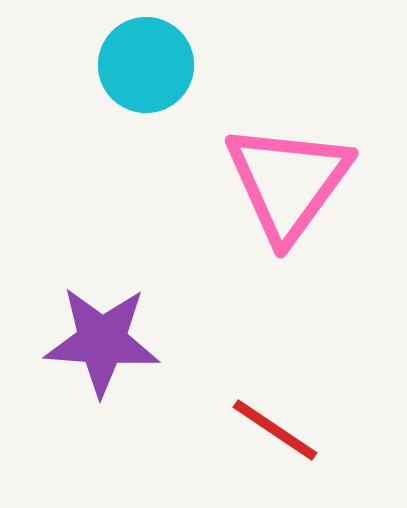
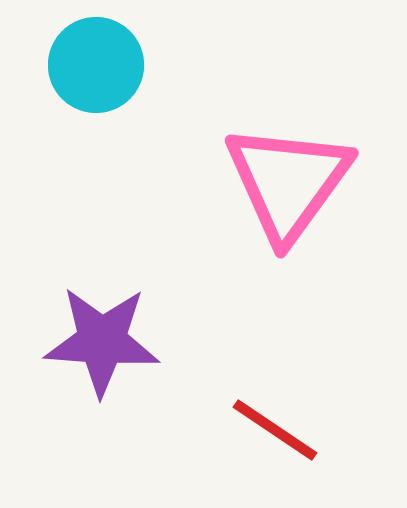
cyan circle: moved 50 px left
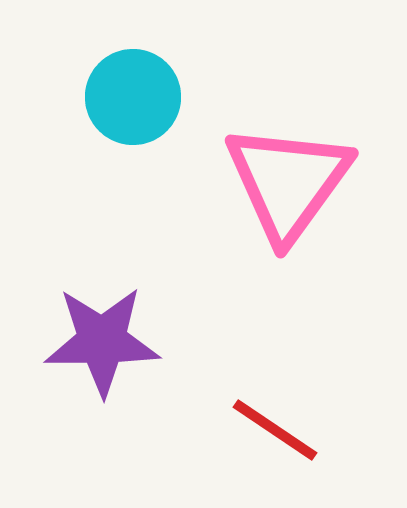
cyan circle: moved 37 px right, 32 px down
purple star: rotated 4 degrees counterclockwise
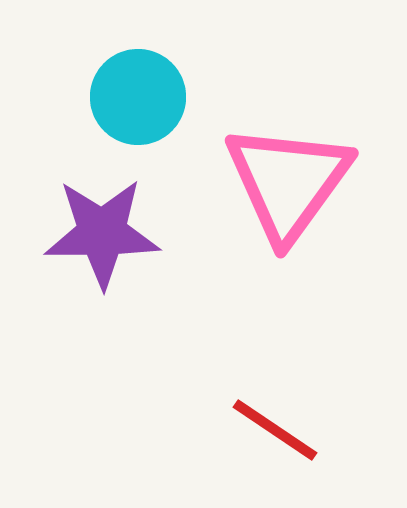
cyan circle: moved 5 px right
purple star: moved 108 px up
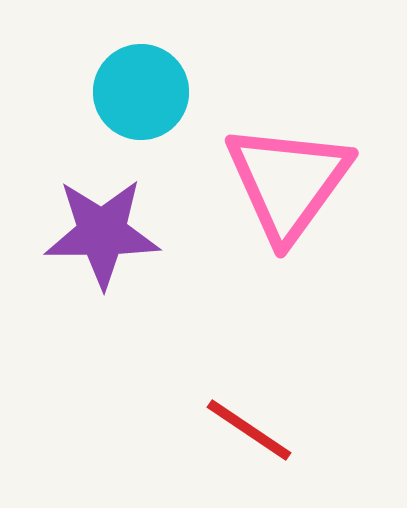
cyan circle: moved 3 px right, 5 px up
red line: moved 26 px left
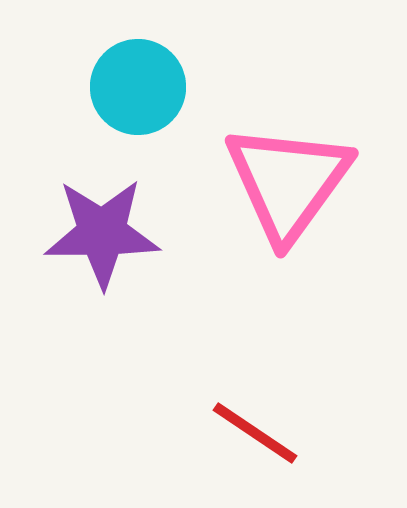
cyan circle: moved 3 px left, 5 px up
red line: moved 6 px right, 3 px down
